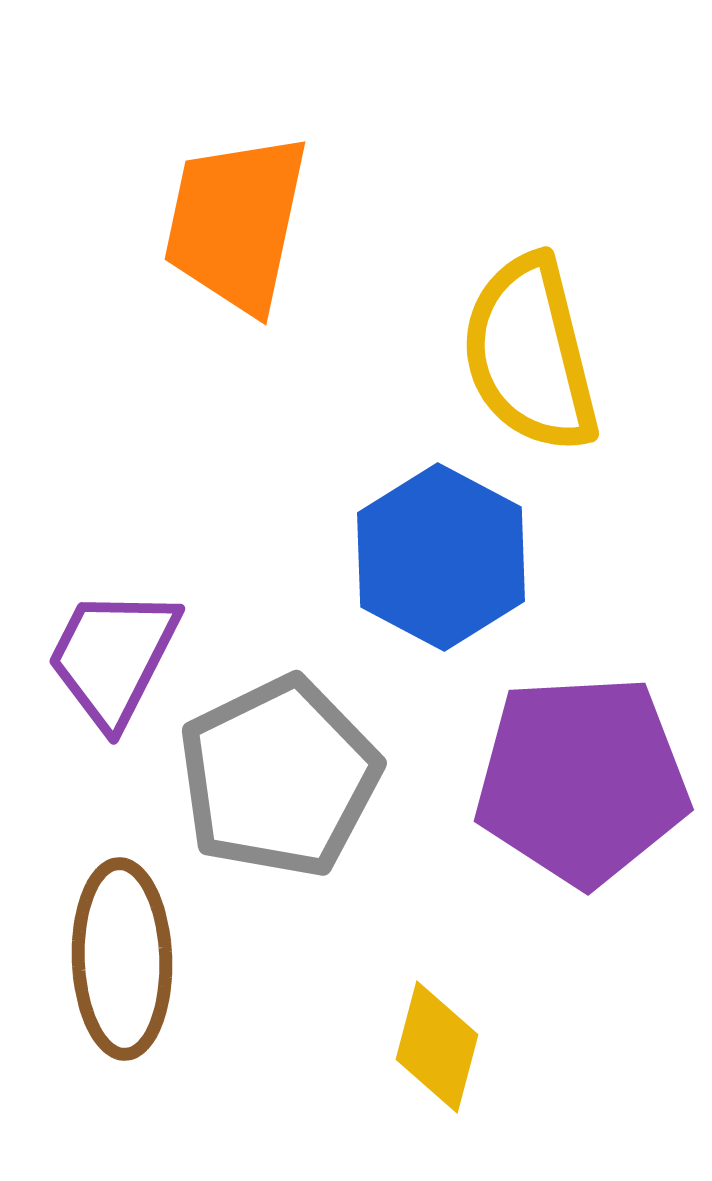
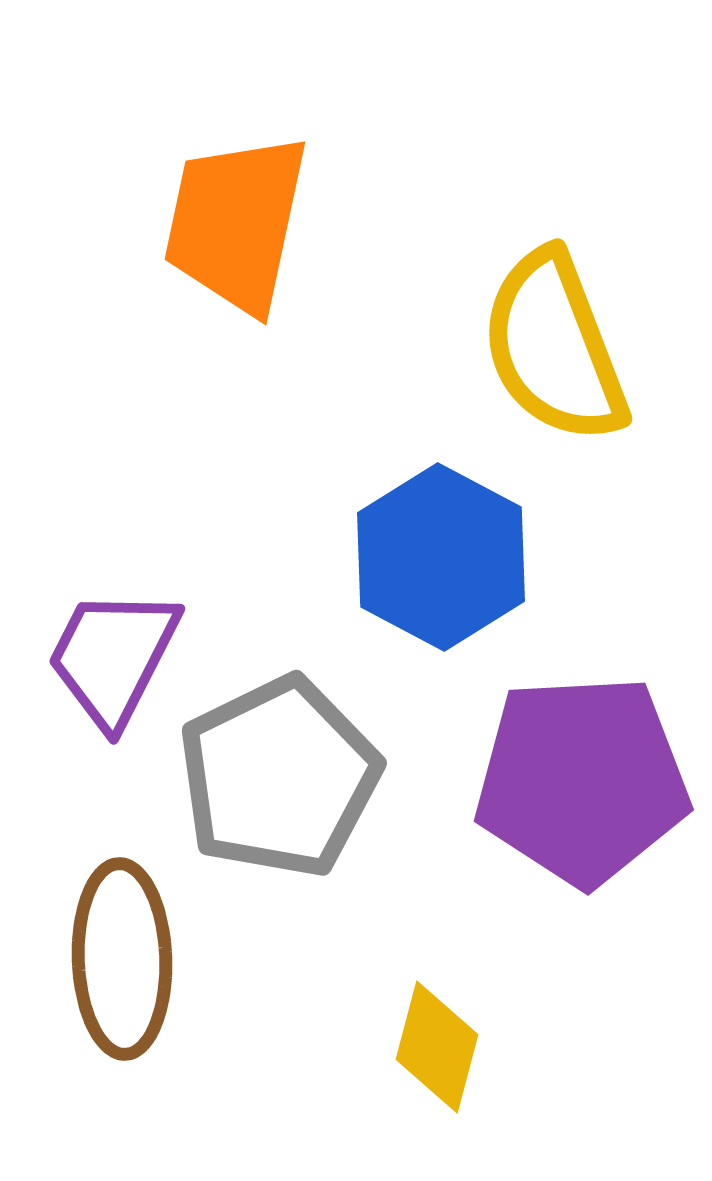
yellow semicircle: moved 24 px right, 7 px up; rotated 7 degrees counterclockwise
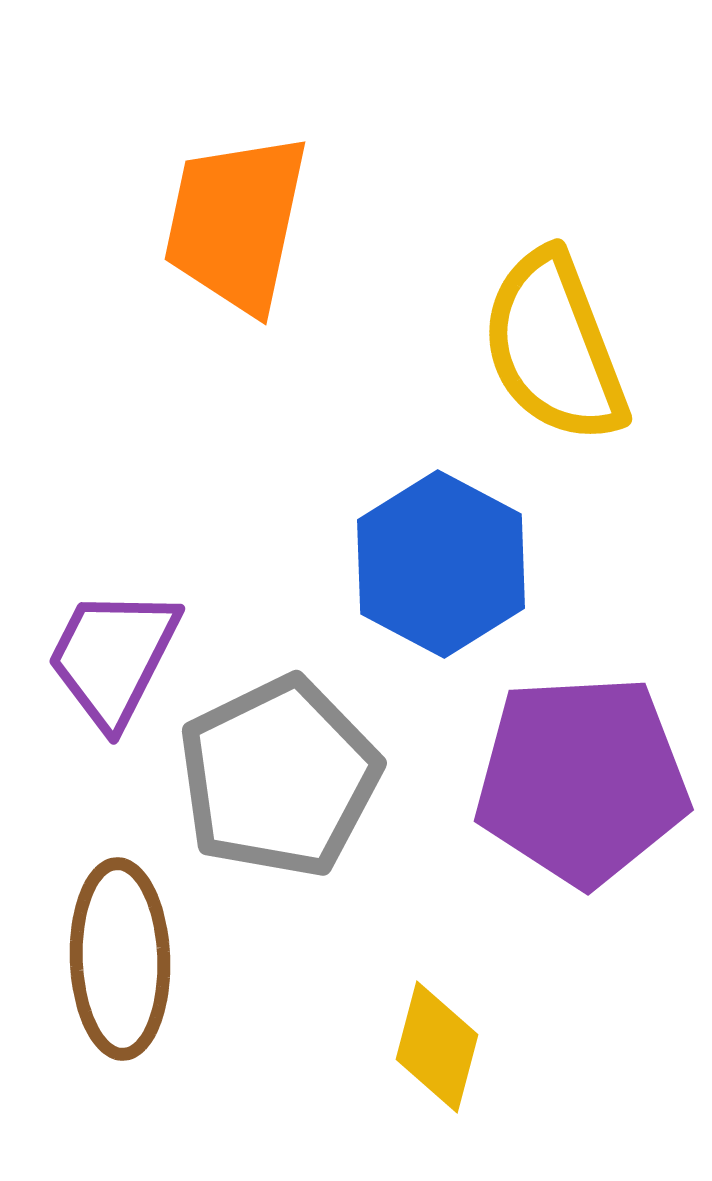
blue hexagon: moved 7 px down
brown ellipse: moved 2 px left
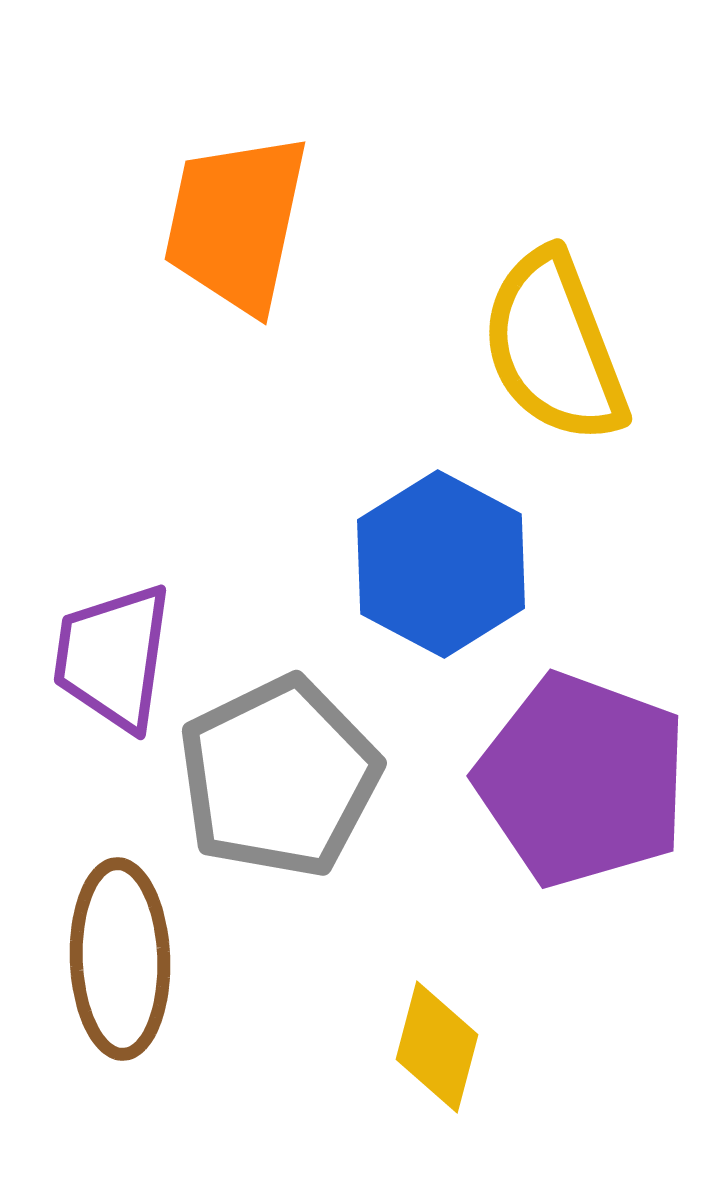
purple trapezoid: rotated 19 degrees counterclockwise
purple pentagon: rotated 23 degrees clockwise
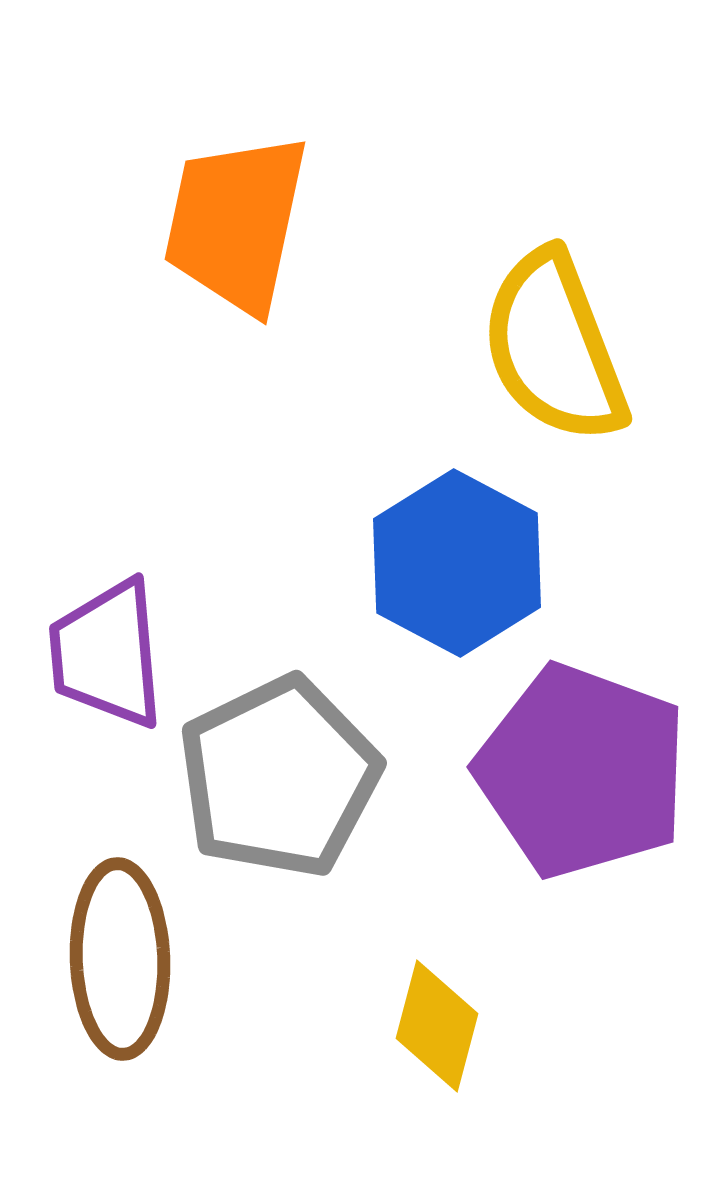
blue hexagon: moved 16 px right, 1 px up
purple trapezoid: moved 6 px left, 3 px up; rotated 13 degrees counterclockwise
purple pentagon: moved 9 px up
yellow diamond: moved 21 px up
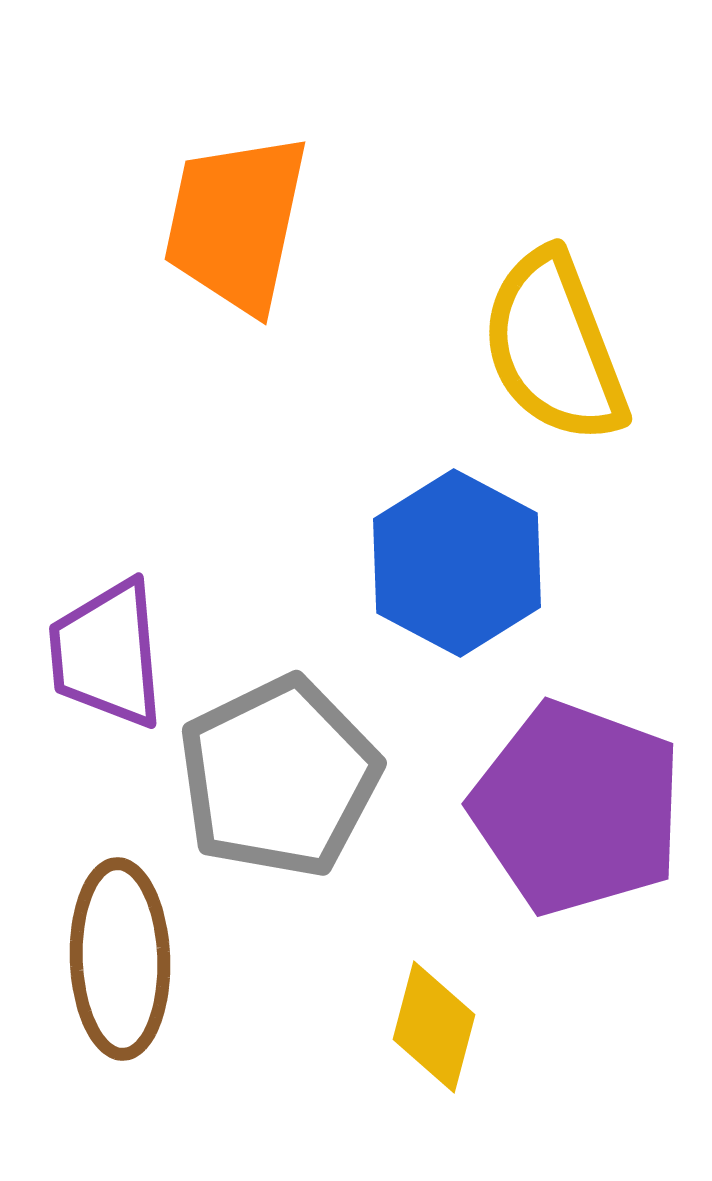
purple pentagon: moved 5 px left, 37 px down
yellow diamond: moved 3 px left, 1 px down
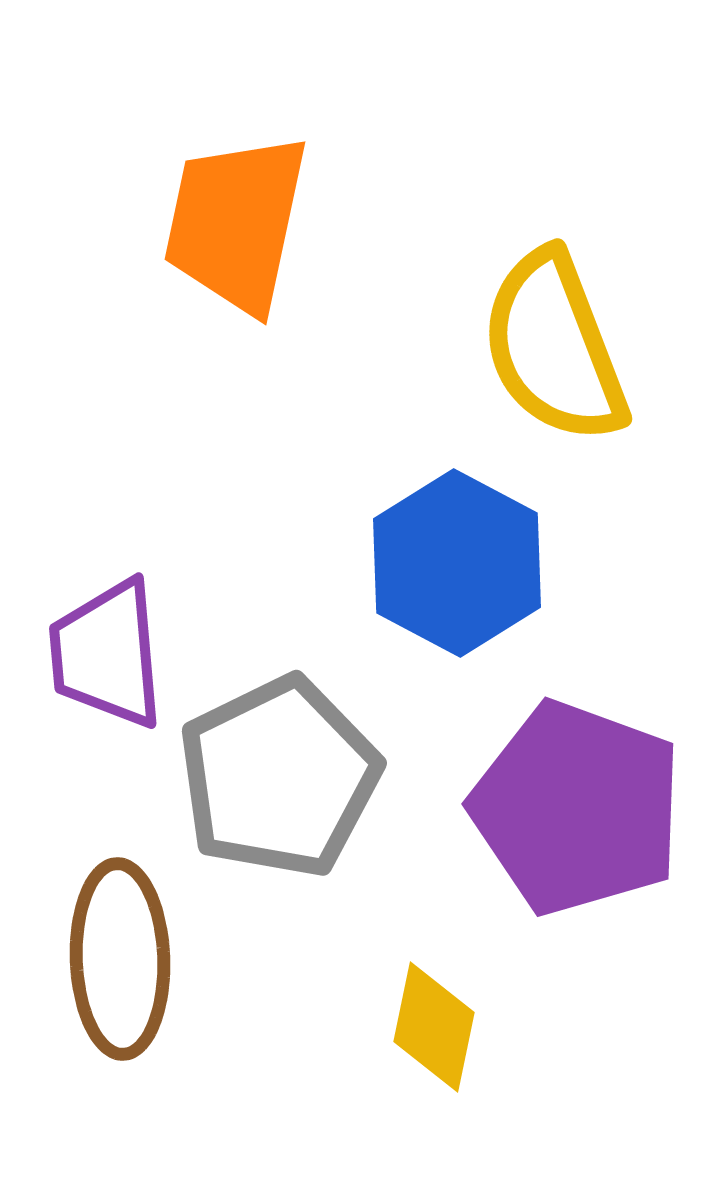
yellow diamond: rotated 3 degrees counterclockwise
